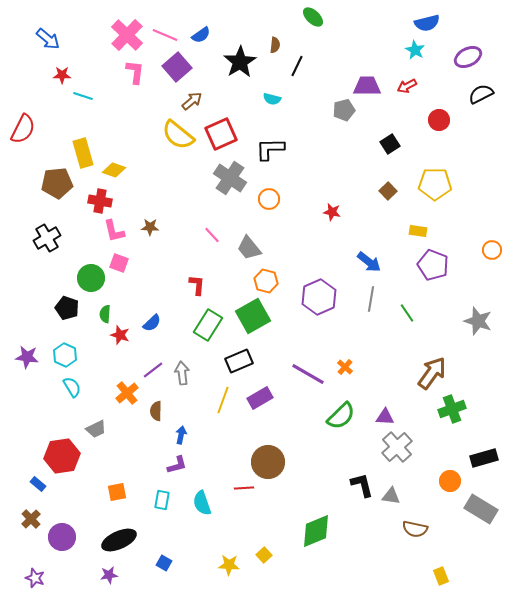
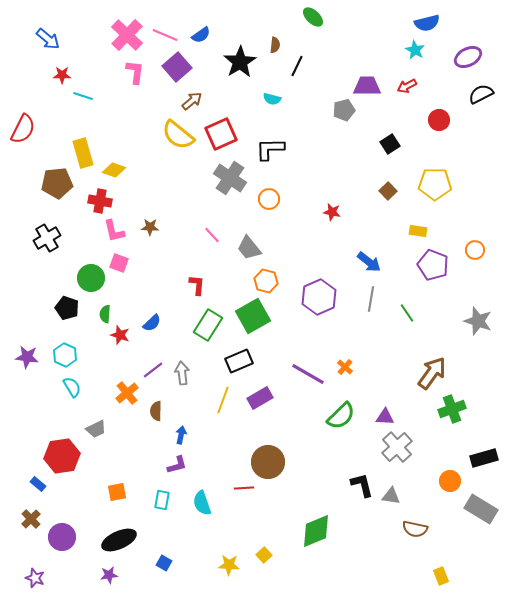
orange circle at (492, 250): moved 17 px left
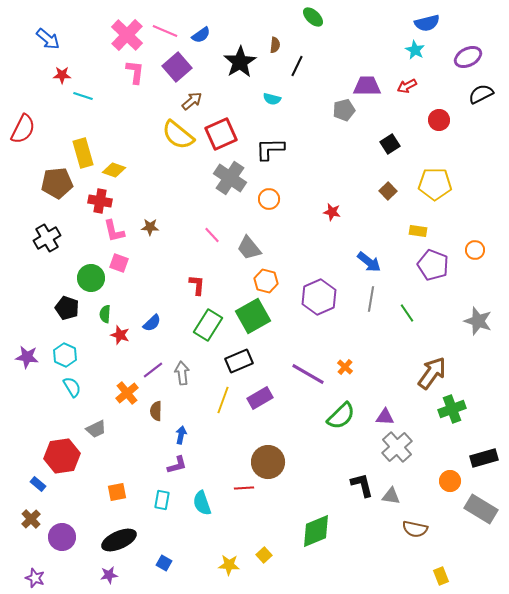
pink line at (165, 35): moved 4 px up
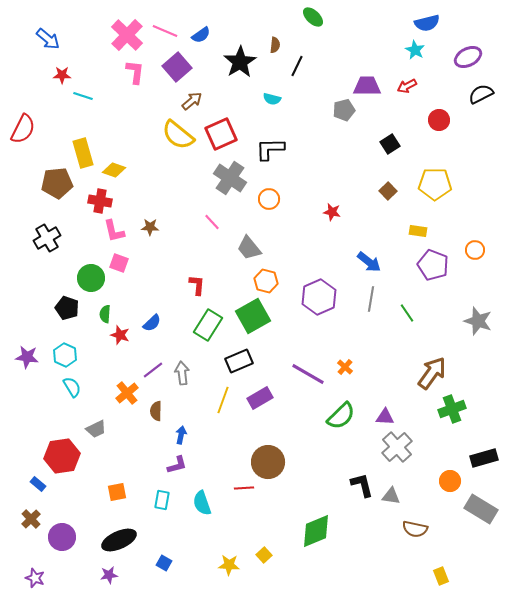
pink line at (212, 235): moved 13 px up
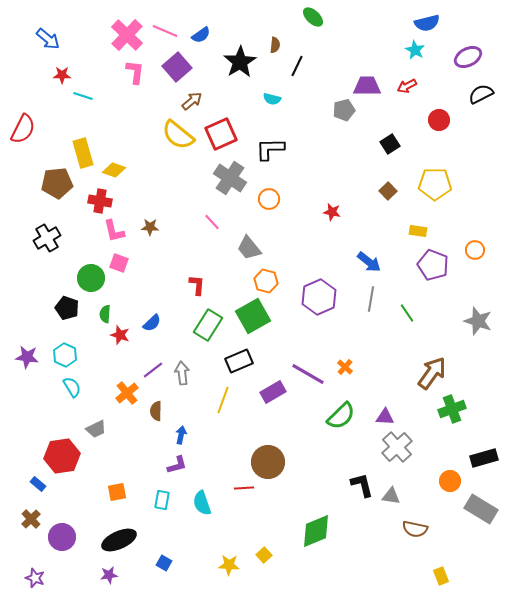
purple rectangle at (260, 398): moved 13 px right, 6 px up
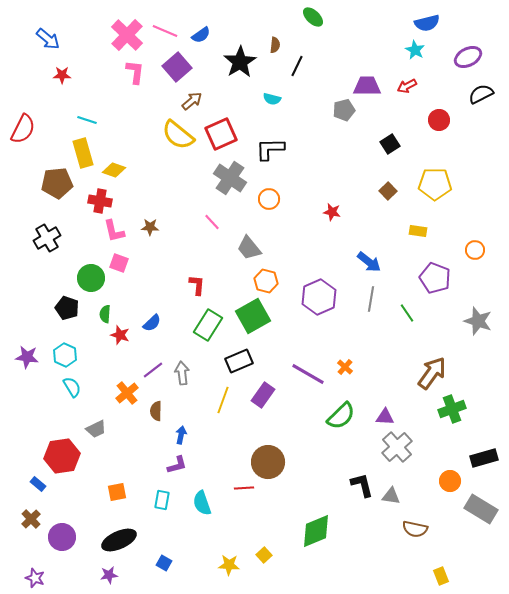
cyan line at (83, 96): moved 4 px right, 24 px down
purple pentagon at (433, 265): moved 2 px right, 13 px down
purple rectangle at (273, 392): moved 10 px left, 3 px down; rotated 25 degrees counterclockwise
